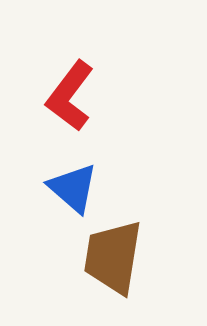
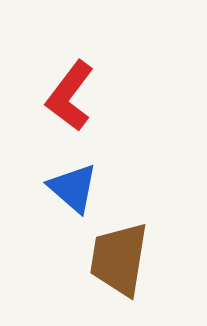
brown trapezoid: moved 6 px right, 2 px down
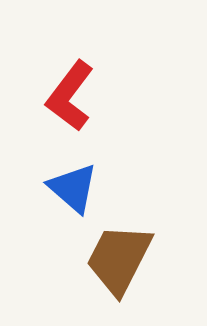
brown trapezoid: rotated 18 degrees clockwise
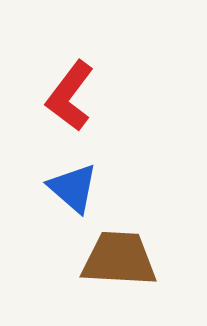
brown trapezoid: rotated 66 degrees clockwise
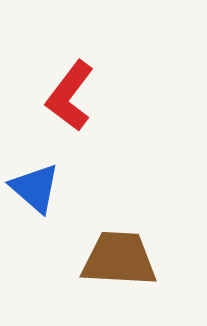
blue triangle: moved 38 px left
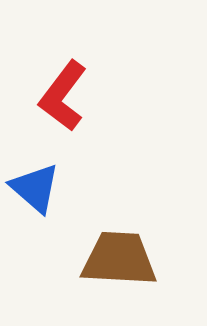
red L-shape: moved 7 px left
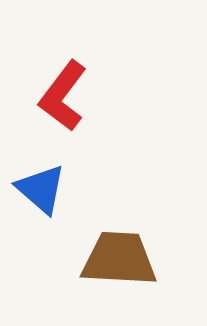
blue triangle: moved 6 px right, 1 px down
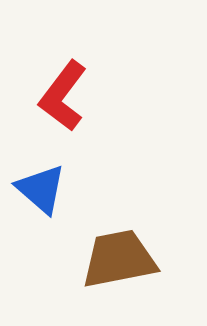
brown trapezoid: rotated 14 degrees counterclockwise
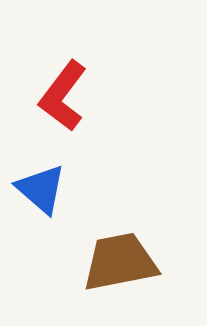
brown trapezoid: moved 1 px right, 3 px down
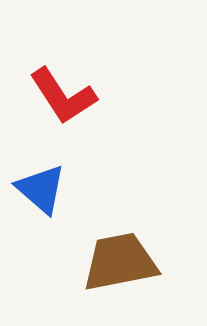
red L-shape: rotated 70 degrees counterclockwise
